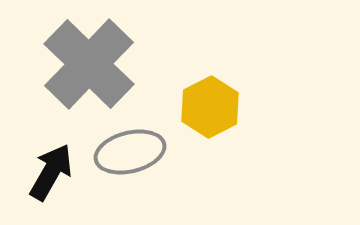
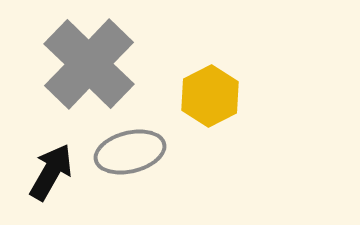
yellow hexagon: moved 11 px up
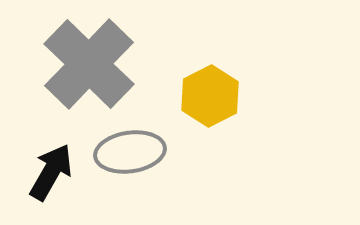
gray ellipse: rotated 6 degrees clockwise
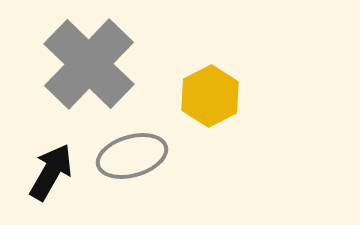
gray ellipse: moved 2 px right, 4 px down; rotated 8 degrees counterclockwise
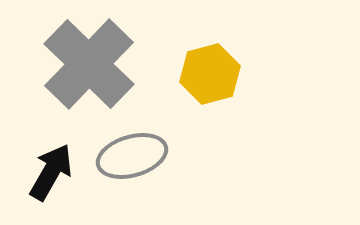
yellow hexagon: moved 22 px up; rotated 12 degrees clockwise
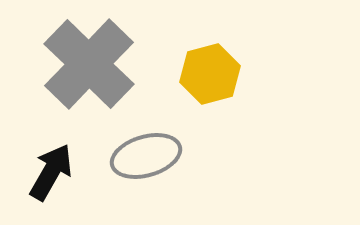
gray ellipse: moved 14 px right
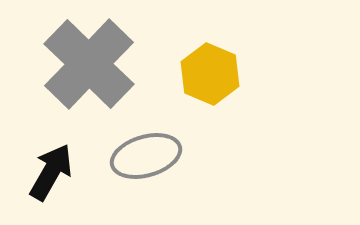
yellow hexagon: rotated 22 degrees counterclockwise
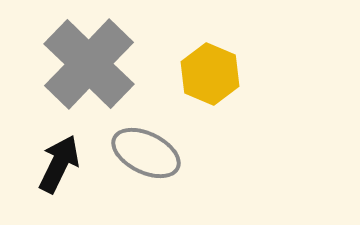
gray ellipse: moved 3 px up; rotated 42 degrees clockwise
black arrow: moved 8 px right, 8 px up; rotated 4 degrees counterclockwise
